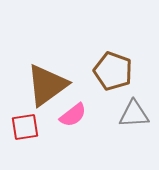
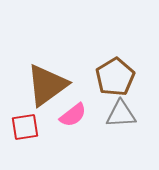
brown pentagon: moved 2 px right, 6 px down; rotated 21 degrees clockwise
gray triangle: moved 13 px left
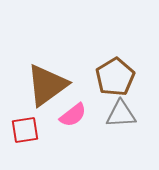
red square: moved 3 px down
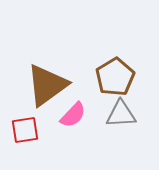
pink semicircle: rotated 8 degrees counterclockwise
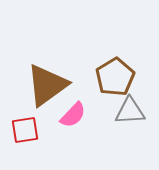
gray triangle: moved 9 px right, 3 px up
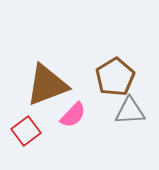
brown triangle: rotated 15 degrees clockwise
red square: moved 1 px right, 1 px down; rotated 28 degrees counterclockwise
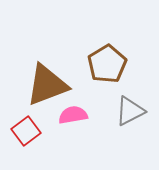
brown pentagon: moved 8 px left, 13 px up
gray triangle: rotated 24 degrees counterclockwise
pink semicircle: rotated 144 degrees counterclockwise
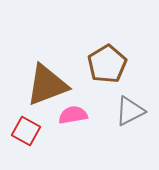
red square: rotated 24 degrees counterclockwise
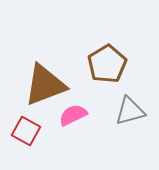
brown triangle: moved 2 px left
gray triangle: rotated 12 degrees clockwise
pink semicircle: rotated 16 degrees counterclockwise
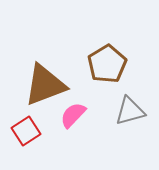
pink semicircle: rotated 20 degrees counterclockwise
red square: rotated 28 degrees clockwise
